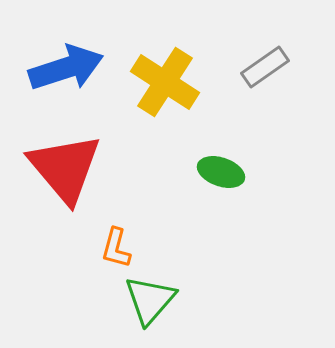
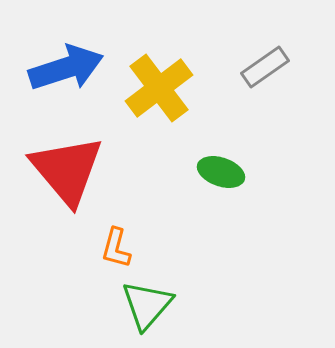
yellow cross: moved 6 px left, 6 px down; rotated 20 degrees clockwise
red triangle: moved 2 px right, 2 px down
green triangle: moved 3 px left, 5 px down
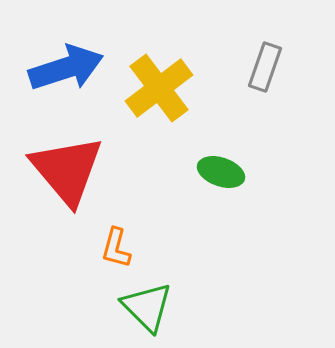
gray rectangle: rotated 36 degrees counterclockwise
green triangle: moved 2 px down; rotated 26 degrees counterclockwise
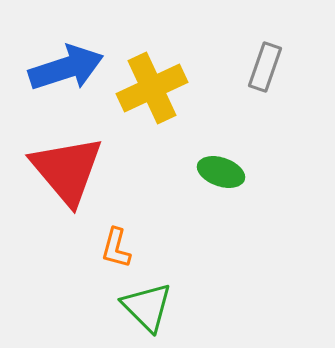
yellow cross: moved 7 px left; rotated 12 degrees clockwise
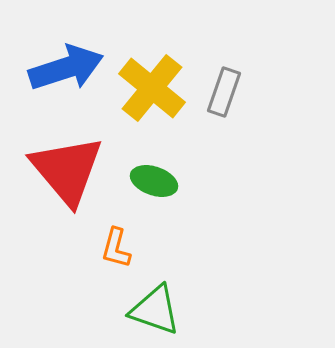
gray rectangle: moved 41 px left, 25 px down
yellow cross: rotated 26 degrees counterclockwise
green ellipse: moved 67 px left, 9 px down
green triangle: moved 8 px right, 3 px down; rotated 26 degrees counterclockwise
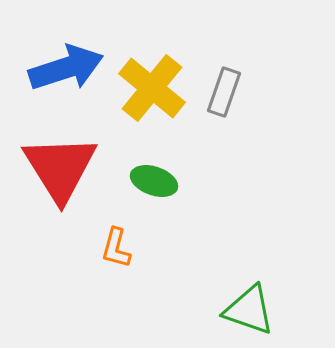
red triangle: moved 7 px left, 2 px up; rotated 8 degrees clockwise
green triangle: moved 94 px right
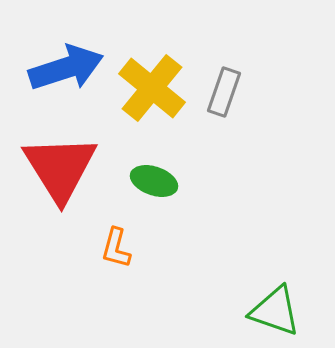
green triangle: moved 26 px right, 1 px down
